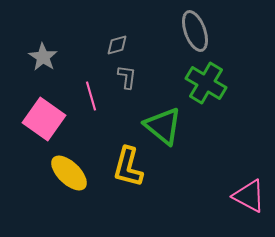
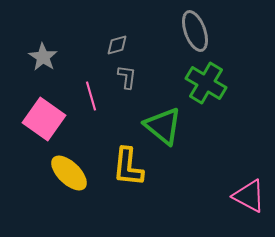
yellow L-shape: rotated 9 degrees counterclockwise
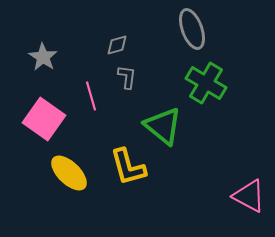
gray ellipse: moved 3 px left, 2 px up
yellow L-shape: rotated 21 degrees counterclockwise
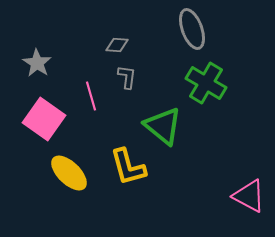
gray diamond: rotated 20 degrees clockwise
gray star: moved 6 px left, 6 px down
